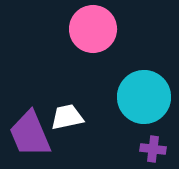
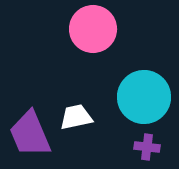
white trapezoid: moved 9 px right
purple cross: moved 6 px left, 2 px up
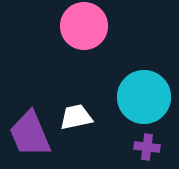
pink circle: moved 9 px left, 3 px up
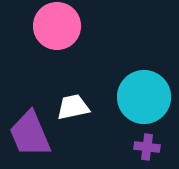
pink circle: moved 27 px left
white trapezoid: moved 3 px left, 10 px up
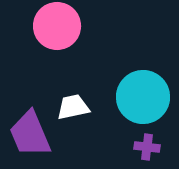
cyan circle: moved 1 px left
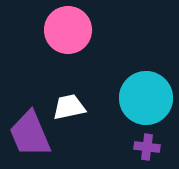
pink circle: moved 11 px right, 4 px down
cyan circle: moved 3 px right, 1 px down
white trapezoid: moved 4 px left
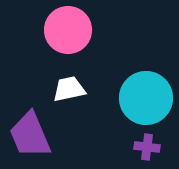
white trapezoid: moved 18 px up
purple trapezoid: moved 1 px down
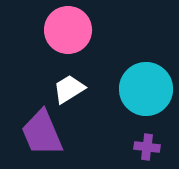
white trapezoid: rotated 20 degrees counterclockwise
cyan circle: moved 9 px up
purple trapezoid: moved 12 px right, 2 px up
